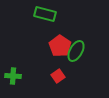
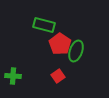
green rectangle: moved 1 px left, 11 px down
red pentagon: moved 2 px up
green ellipse: rotated 10 degrees counterclockwise
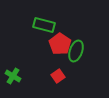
green cross: rotated 28 degrees clockwise
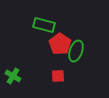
red square: rotated 32 degrees clockwise
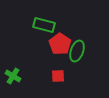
green ellipse: moved 1 px right
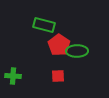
red pentagon: moved 1 px left, 1 px down
green ellipse: rotated 70 degrees clockwise
green cross: rotated 28 degrees counterclockwise
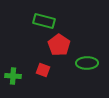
green rectangle: moved 4 px up
green ellipse: moved 10 px right, 12 px down
red square: moved 15 px left, 6 px up; rotated 24 degrees clockwise
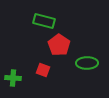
green cross: moved 2 px down
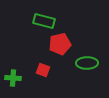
red pentagon: moved 1 px right, 1 px up; rotated 25 degrees clockwise
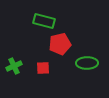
red square: moved 2 px up; rotated 24 degrees counterclockwise
green cross: moved 1 px right, 12 px up; rotated 28 degrees counterclockwise
